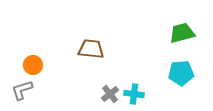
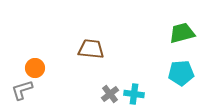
orange circle: moved 2 px right, 3 px down
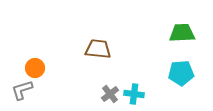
green trapezoid: rotated 12 degrees clockwise
brown trapezoid: moved 7 px right
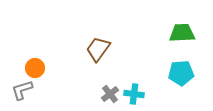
brown trapezoid: rotated 60 degrees counterclockwise
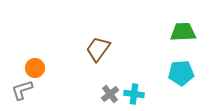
green trapezoid: moved 1 px right, 1 px up
